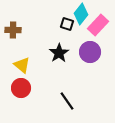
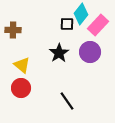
black square: rotated 16 degrees counterclockwise
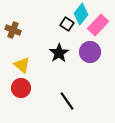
black square: rotated 32 degrees clockwise
brown cross: rotated 21 degrees clockwise
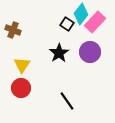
pink rectangle: moved 3 px left, 3 px up
yellow triangle: rotated 24 degrees clockwise
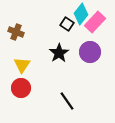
brown cross: moved 3 px right, 2 px down
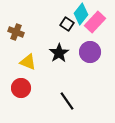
yellow triangle: moved 6 px right, 3 px up; rotated 42 degrees counterclockwise
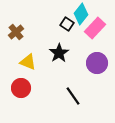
pink rectangle: moved 6 px down
brown cross: rotated 28 degrees clockwise
purple circle: moved 7 px right, 11 px down
black line: moved 6 px right, 5 px up
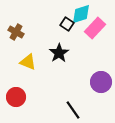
cyan diamond: rotated 35 degrees clockwise
brown cross: rotated 21 degrees counterclockwise
purple circle: moved 4 px right, 19 px down
red circle: moved 5 px left, 9 px down
black line: moved 14 px down
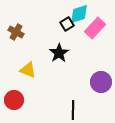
cyan diamond: moved 2 px left
black square: rotated 24 degrees clockwise
yellow triangle: moved 8 px down
red circle: moved 2 px left, 3 px down
black line: rotated 36 degrees clockwise
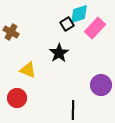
brown cross: moved 5 px left
purple circle: moved 3 px down
red circle: moved 3 px right, 2 px up
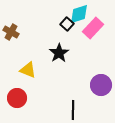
black square: rotated 16 degrees counterclockwise
pink rectangle: moved 2 px left
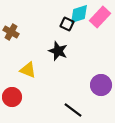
black square: rotated 16 degrees counterclockwise
pink rectangle: moved 7 px right, 11 px up
black star: moved 1 px left, 2 px up; rotated 18 degrees counterclockwise
red circle: moved 5 px left, 1 px up
black line: rotated 54 degrees counterclockwise
